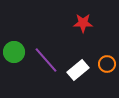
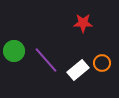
green circle: moved 1 px up
orange circle: moved 5 px left, 1 px up
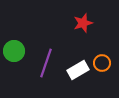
red star: rotated 18 degrees counterclockwise
purple line: moved 3 px down; rotated 60 degrees clockwise
white rectangle: rotated 10 degrees clockwise
